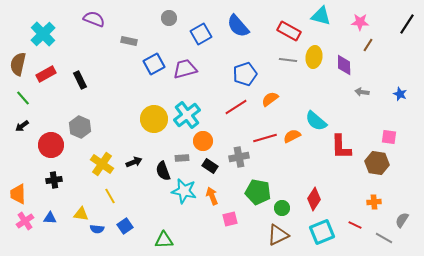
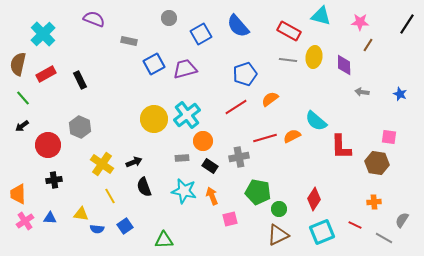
red circle at (51, 145): moved 3 px left
black semicircle at (163, 171): moved 19 px left, 16 px down
green circle at (282, 208): moved 3 px left, 1 px down
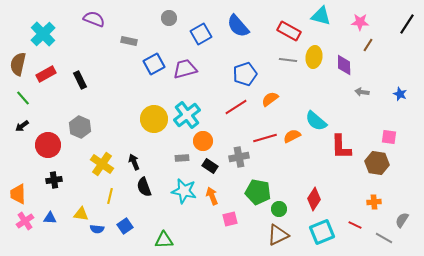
black arrow at (134, 162): rotated 91 degrees counterclockwise
yellow line at (110, 196): rotated 42 degrees clockwise
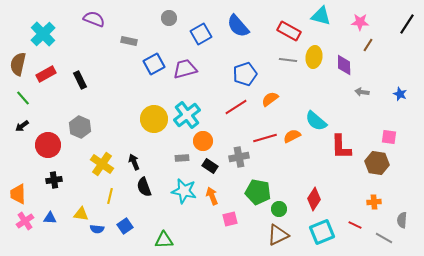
gray semicircle at (402, 220): rotated 28 degrees counterclockwise
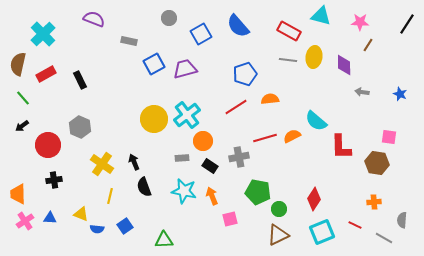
orange semicircle at (270, 99): rotated 30 degrees clockwise
yellow triangle at (81, 214): rotated 14 degrees clockwise
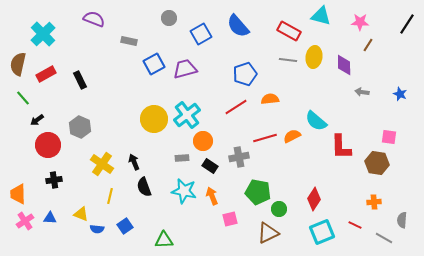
black arrow at (22, 126): moved 15 px right, 6 px up
brown triangle at (278, 235): moved 10 px left, 2 px up
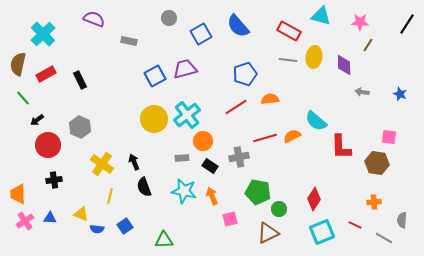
blue square at (154, 64): moved 1 px right, 12 px down
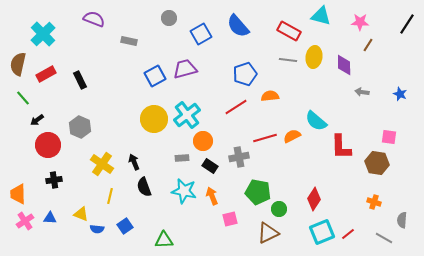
orange semicircle at (270, 99): moved 3 px up
orange cross at (374, 202): rotated 24 degrees clockwise
red line at (355, 225): moved 7 px left, 9 px down; rotated 64 degrees counterclockwise
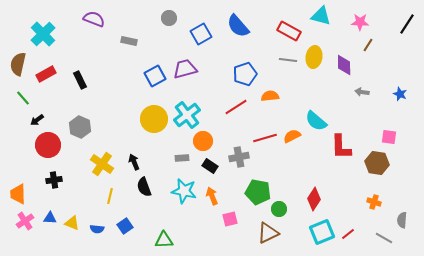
yellow triangle at (81, 214): moved 9 px left, 9 px down
